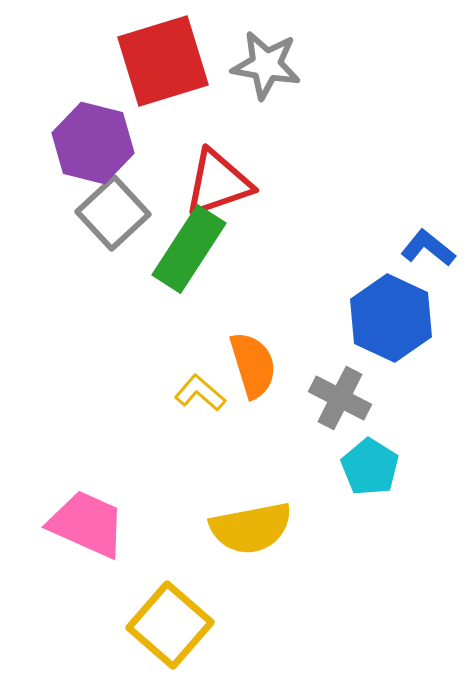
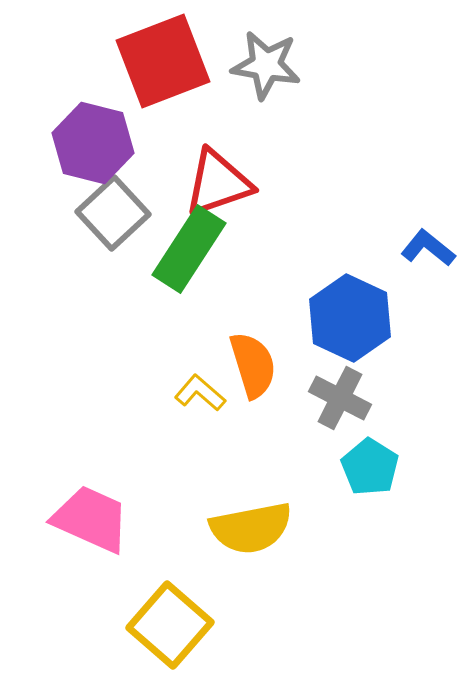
red square: rotated 4 degrees counterclockwise
blue hexagon: moved 41 px left
pink trapezoid: moved 4 px right, 5 px up
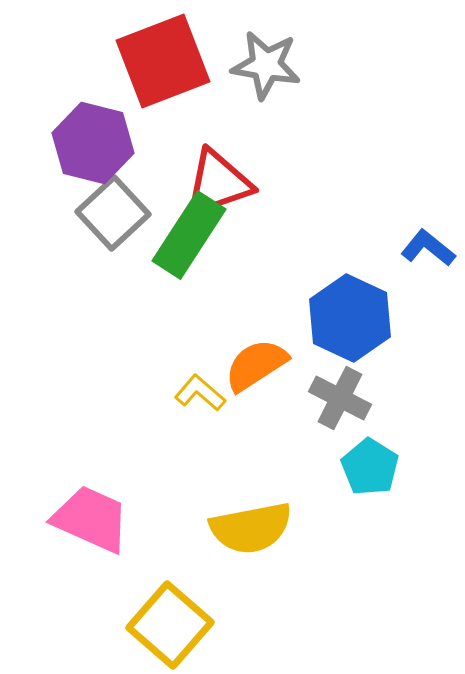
green rectangle: moved 14 px up
orange semicircle: moved 3 px right; rotated 106 degrees counterclockwise
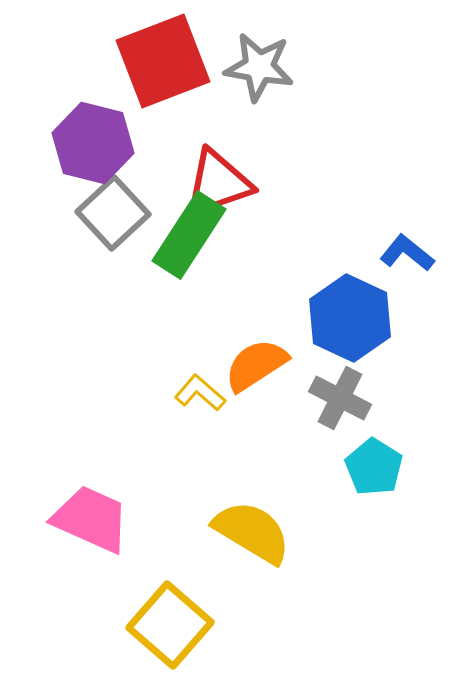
gray star: moved 7 px left, 2 px down
blue L-shape: moved 21 px left, 5 px down
cyan pentagon: moved 4 px right
yellow semicircle: moved 1 px right, 4 px down; rotated 138 degrees counterclockwise
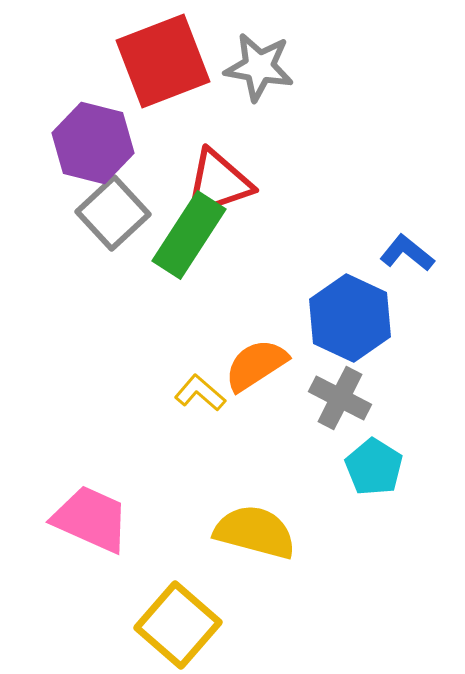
yellow semicircle: moved 3 px right; rotated 16 degrees counterclockwise
yellow square: moved 8 px right
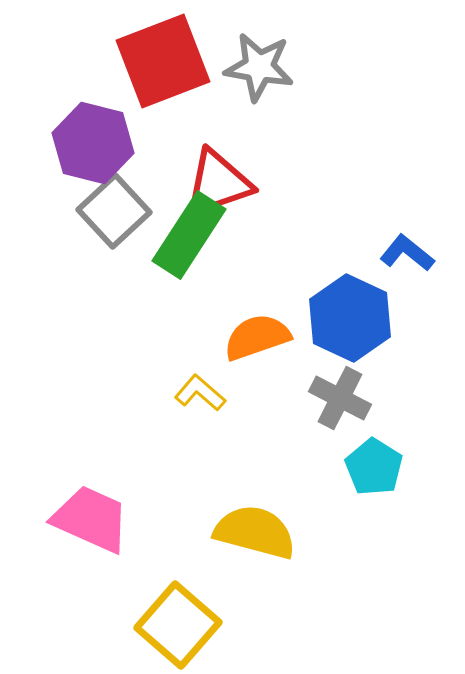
gray square: moved 1 px right, 2 px up
orange semicircle: moved 1 px right, 28 px up; rotated 14 degrees clockwise
